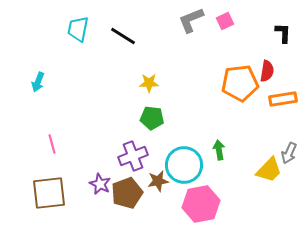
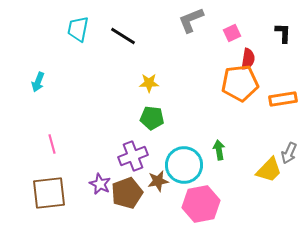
pink square: moved 7 px right, 12 px down
red semicircle: moved 19 px left, 12 px up
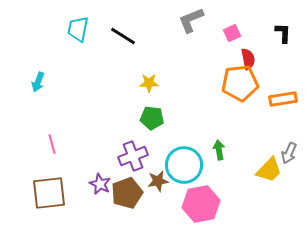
red semicircle: rotated 20 degrees counterclockwise
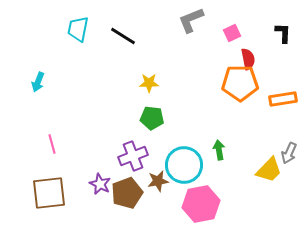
orange pentagon: rotated 6 degrees clockwise
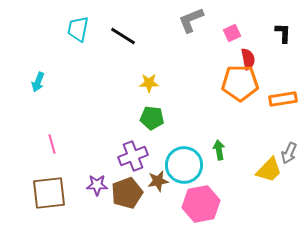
purple star: moved 3 px left, 1 px down; rotated 25 degrees counterclockwise
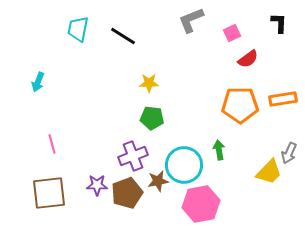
black L-shape: moved 4 px left, 10 px up
red semicircle: rotated 65 degrees clockwise
orange pentagon: moved 22 px down
yellow trapezoid: moved 2 px down
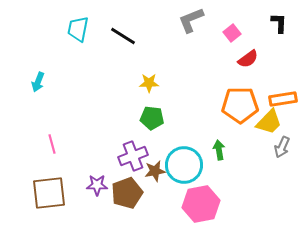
pink square: rotated 12 degrees counterclockwise
gray arrow: moved 7 px left, 6 px up
yellow trapezoid: moved 50 px up
brown star: moved 3 px left, 10 px up
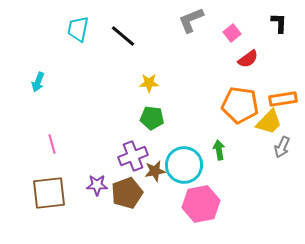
black line: rotated 8 degrees clockwise
orange pentagon: rotated 9 degrees clockwise
